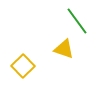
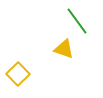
yellow square: moved 5 px left, 8 px down
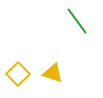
yellow triangle: moved 11 px left, 24 px down
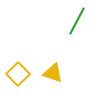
green line: rotated 64 degrees clockwise
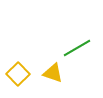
green line: moved 27 px down; rotated 32 degrees clockwise
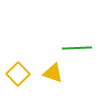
green line: rotated 28 degrees clockwise
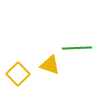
yellow triangle: moved 3 px left, 8 px up
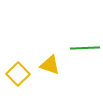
green line: moved 8 px right
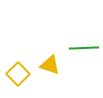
green line: moved 1 px left
